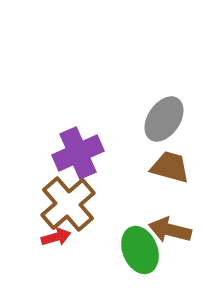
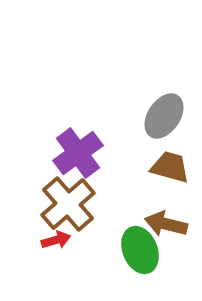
gray ellipse: moved 3 px up
purple cross: rotated 12 degrees counterclockwise
brown arrow: moved 4 px left, 6 px up
red arrow: moved 3 px down
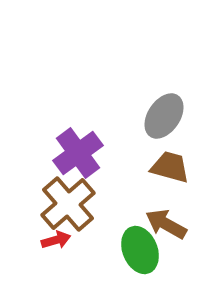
brown arrow: rotated 15 degrees clockwise
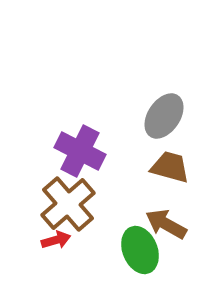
purple cross: moved 2 px right, 2 px up; rotated 27 degrees counterclockwise
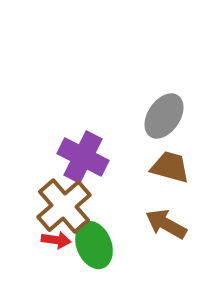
purple cross: moved 3 px right, 6 px down
brown cross: moved 4 px left, 2 px down
red arrow: rotated 24 degrees clockwise
green ellipse: moved 46 px left, 5 px up
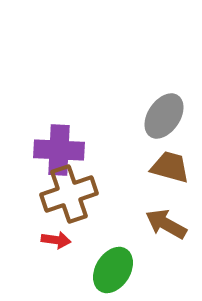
purple cross: moved 24 px left, 7 px up; rotated 24 degrees counterclockwise
brown cross: moved 5 px right, 12 px up; rotated 22 degrees clockwise
green ellipse: moved 19 px right, 25 px down; rotated 54 degrees clockwise
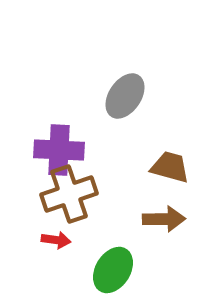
gray ellipse: moved 39 px left, 20 px up
brown arrow: moved 2 px left, 5 px up; rotated 150 degrees clockwise
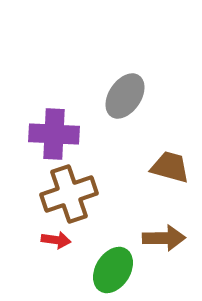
purple cross: moved 5 px left, 16 px up
brown arrow: moved 19 px down
